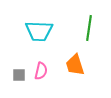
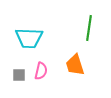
cyan trapezoid: moved 10 px left, 7 px down
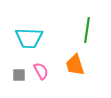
green line: moved 2 px left, 2 px down
pink semicircle: rotated 42 degrees counterclockwise
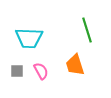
green line: rotated 25 degrees counterclockwise
gray square: moved 2 px left, 4 px up
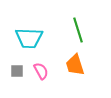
green line: moved 9 px left
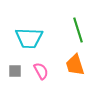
gray square: moved 2 px left
